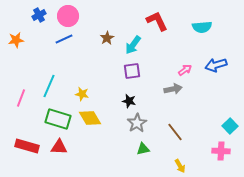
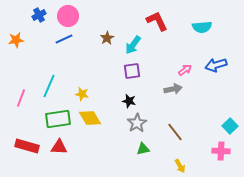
green rectangle: rotated 25 degrees counterclockwise
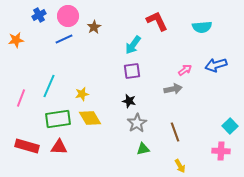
brown star: moved 13 px left, 11 px up
yellow star: rotated 24 degrees counterclockwise
brown line: rotated 18 degrees clockwise
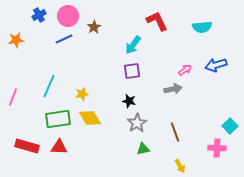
pink line: moved 8 px left, 1 px up
pink cross: moved 4 px left, 3 px up
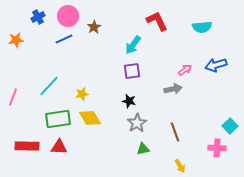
blue cross: moved 1 px left, 2 px down
cyan line: rotated 20 degrees clockwise
red rectangle: rotated 15 degrees counterclockwise
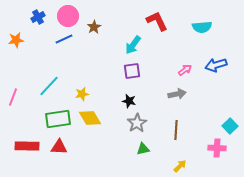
gray arrow: moved 4 px right, 5 px down
brown line: moved 1 px right, 2 px up; rotated 24 degrees clockwise
yellow arrow: rotated 104 degrees counterclockwise
